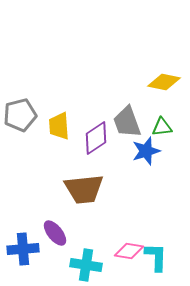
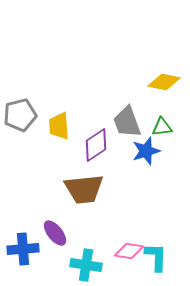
purple diamond: moved 7 px down
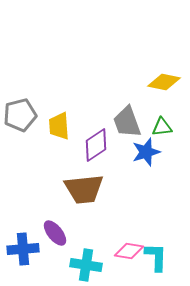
blue star: moved 1 px down
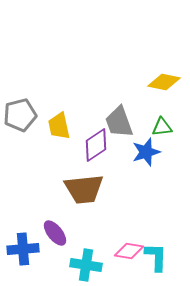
gray trapezoid: moved 8 px left
yellow trapezoid: rotated 8 degrees counterclockwise
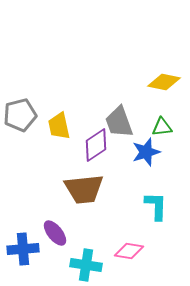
cyan L-shape: moved 51 px up
